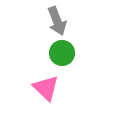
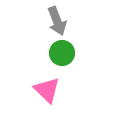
pink triangle: moved 1 px right, 2 px down
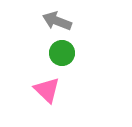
gray arrow: rotated 132 degrees clockwise
